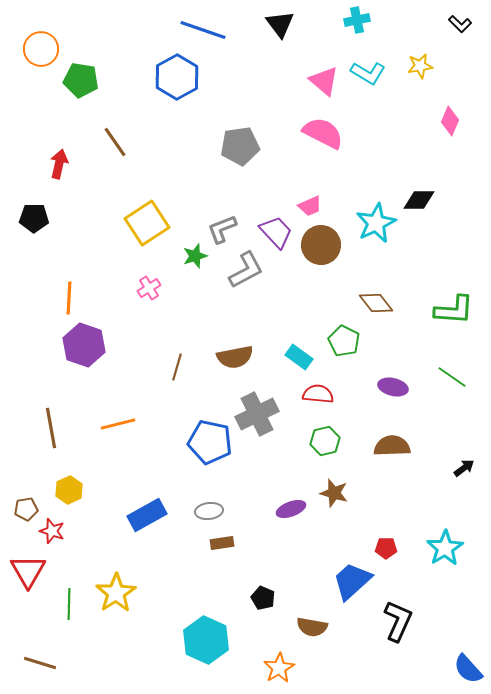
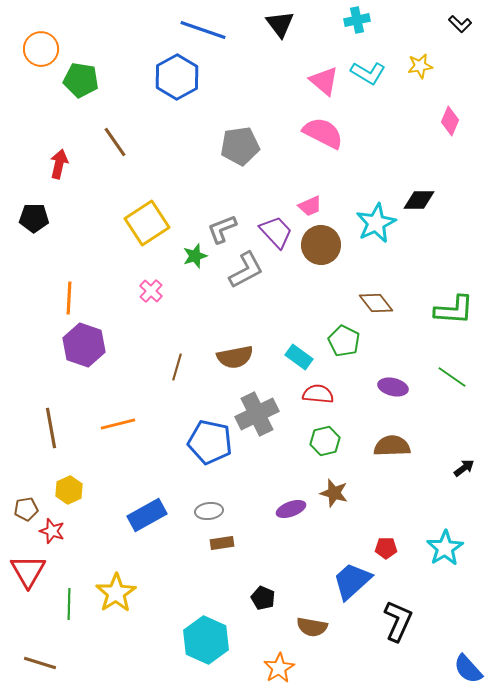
pink cross at (149, 288): moved 2 px right, 3 px down; rotated 15 degrees counterclockwise
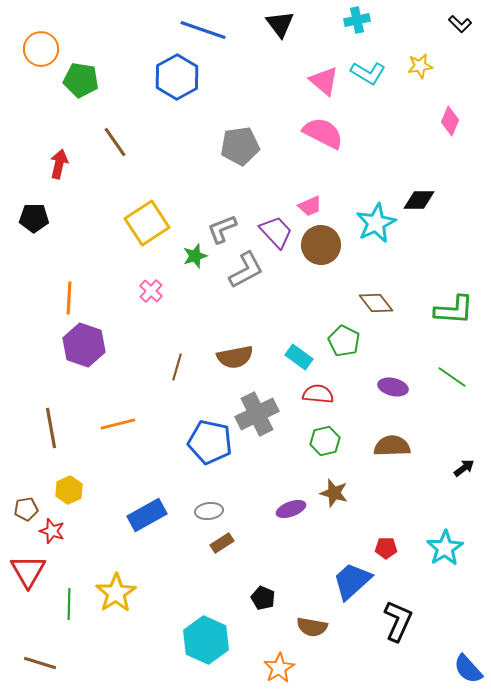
brown rectangle at (222, 543): rotated 25 degrees counterclockwise
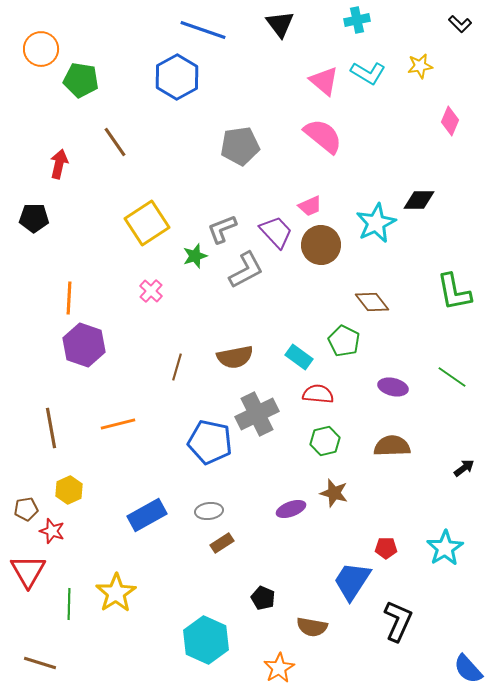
pink semicircle at (323, 133): moved 3 px down; rotated 12 degrees clockwise
brown diamond at (376, 303): moved 4 px left, 1 px up
green L-shape at (454, 310): moved 18 px up; rotated 75 degrees clockwise
blue trapezoid at (352, 581): rotated 15 degrees counterclockwise
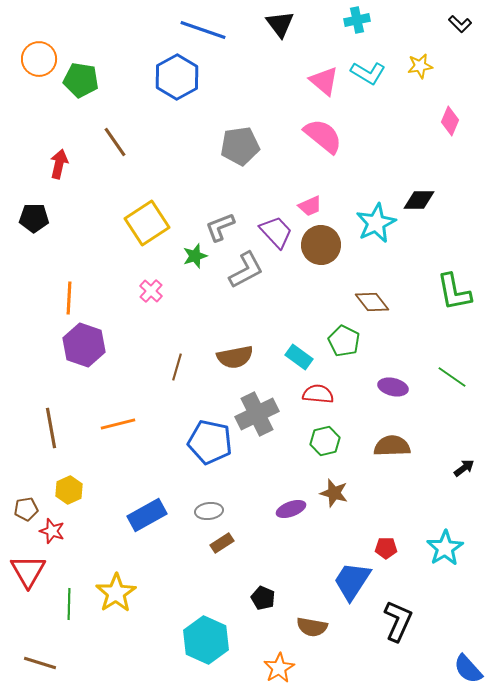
orange circle at (41, 49): moved 2 px left, 10 px down
gray L-shape at (222, 229): moved 2 px left, 2 px up
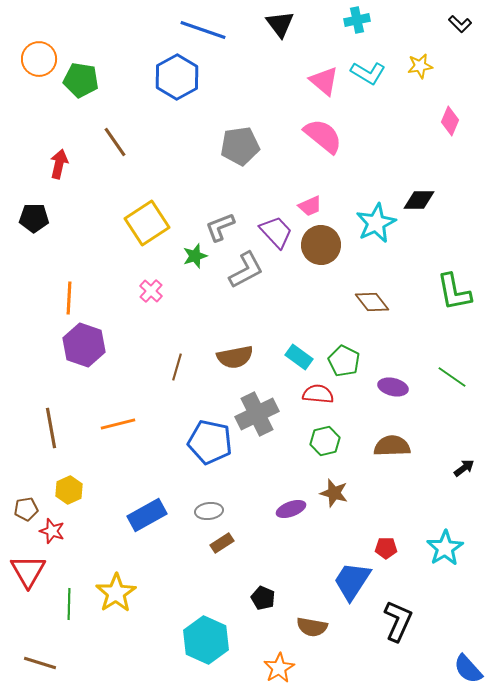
green pentagon at (344, 341): moved 20 px down
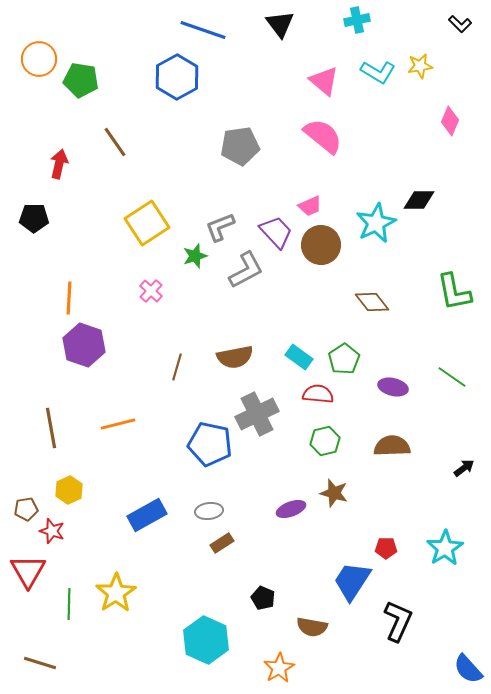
cyan L-shape at (368, 73): moved 10 px right, 1 px up
green pentagon at (344, 361): moved 2 px up; rotated 12 degrees clockwise
blue pentagon at (210, 442): moved 2 px down
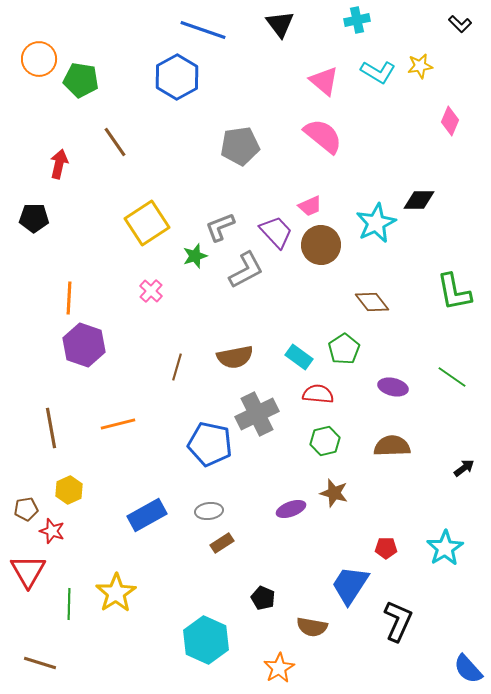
green pentagon at (344, 359): moved 10 px up
blue trapezoid at (352, 581): moved 2 px left, 4 px down
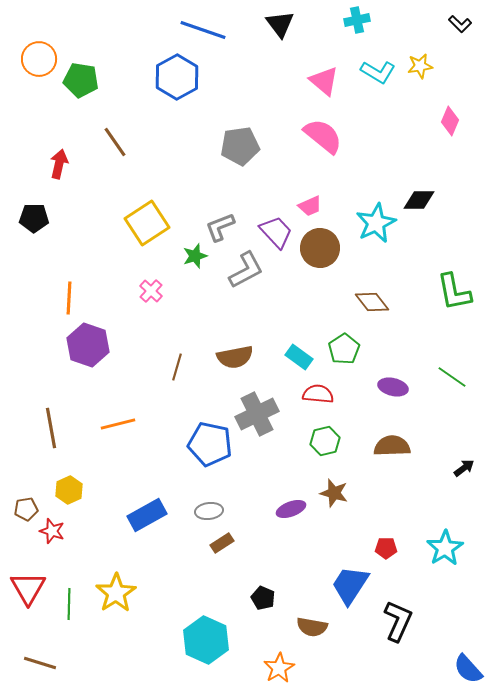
brown circle at (321, 245): moved 1 px left, 3 px down
purple hexagon at (84, 345): moved 4 px right
red triangle at (28, 571): moved 17 px down
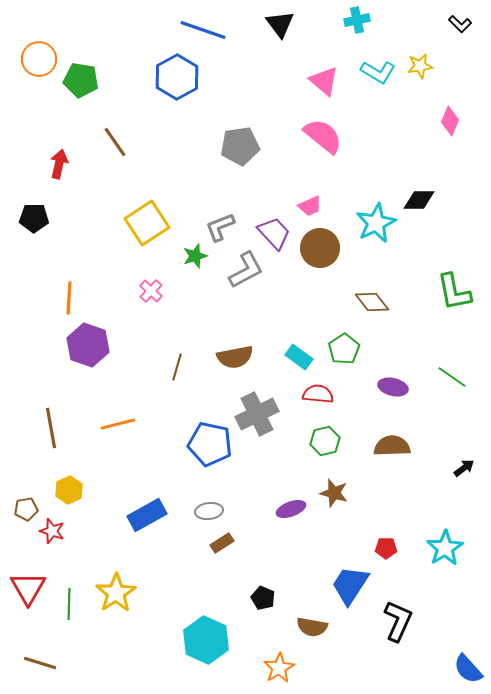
purple trapezoid at (276, 232): moved 2 px left, 1 px down
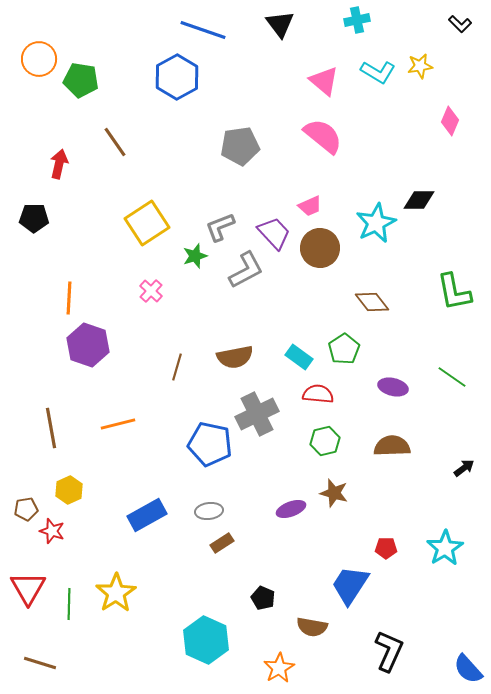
black L-shape at (398, 621): moved 9 px left, 30 px down
